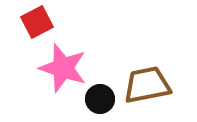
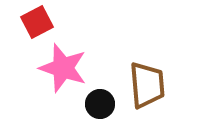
brown trapezoid: rotated 96 degrees clockwise
black circle: moved 5 px down
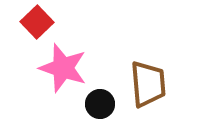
red square: rotated 16 degrees counterclockwise
brown trapezoid: moved 1 px right, 1 px up
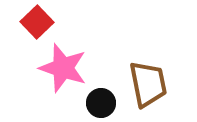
brown trapezoid: rotated 6 degrees counterclockwise
black circle: moved 1 px right, 1 px up
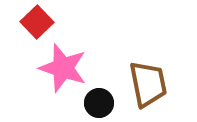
black circle: moved 2 px left
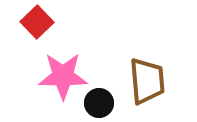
pink star: moved 8 px down; rotated 18 degrees counterclockwise
brown trapezoid: moved 1 px left, 3 px up; rotated 6 degrees clockwise
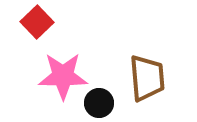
brown trapezoid: moved 3 px up
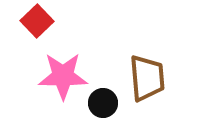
red square: moved 1 px up
black circle: moved 4 px right
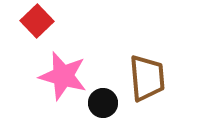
pink star: rotated 15 degrees clockwise
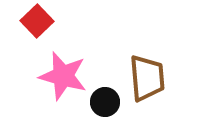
black circle: moved 2 px right, 1 px up
